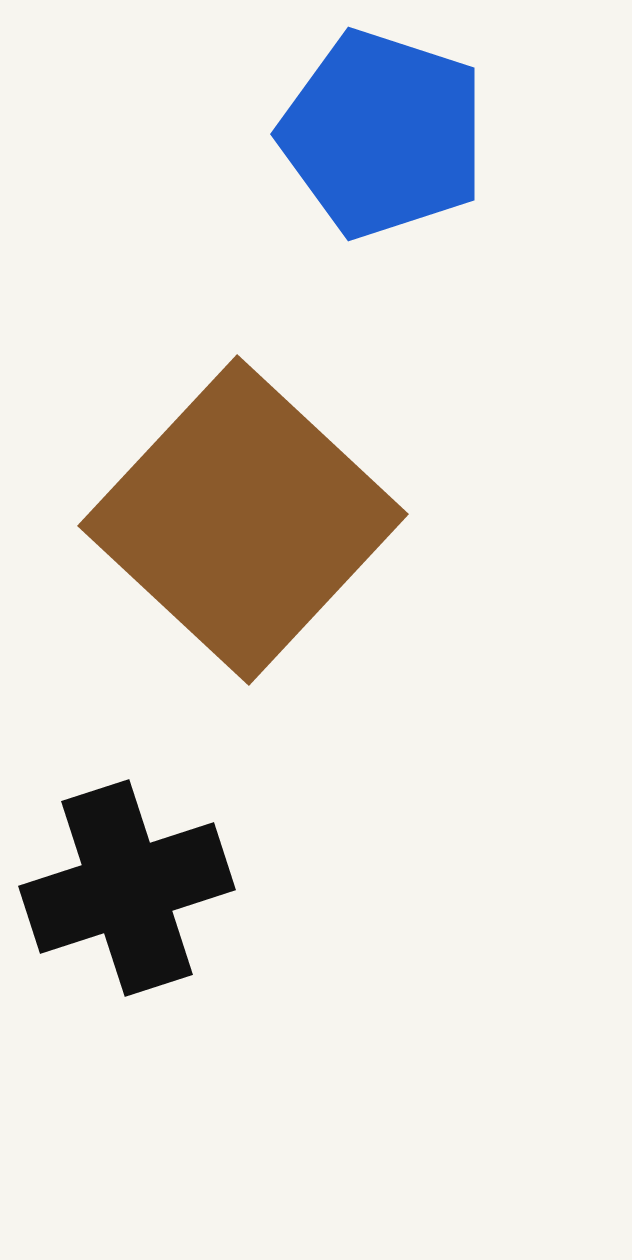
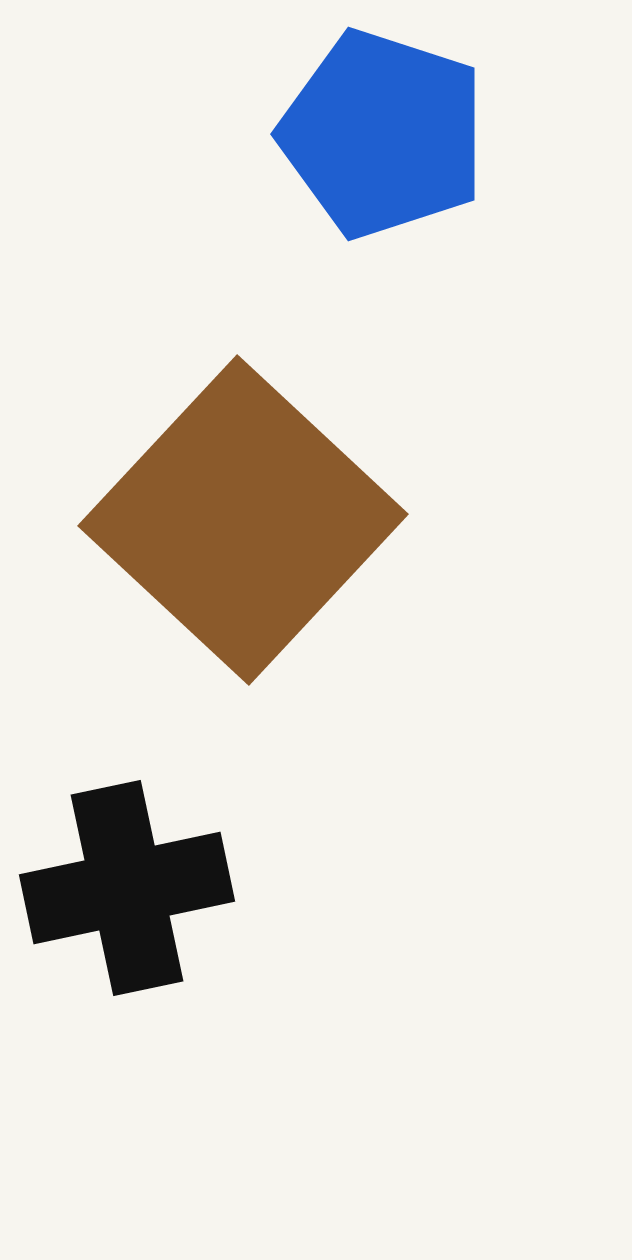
black cross: rotated 6 degrees clockwise
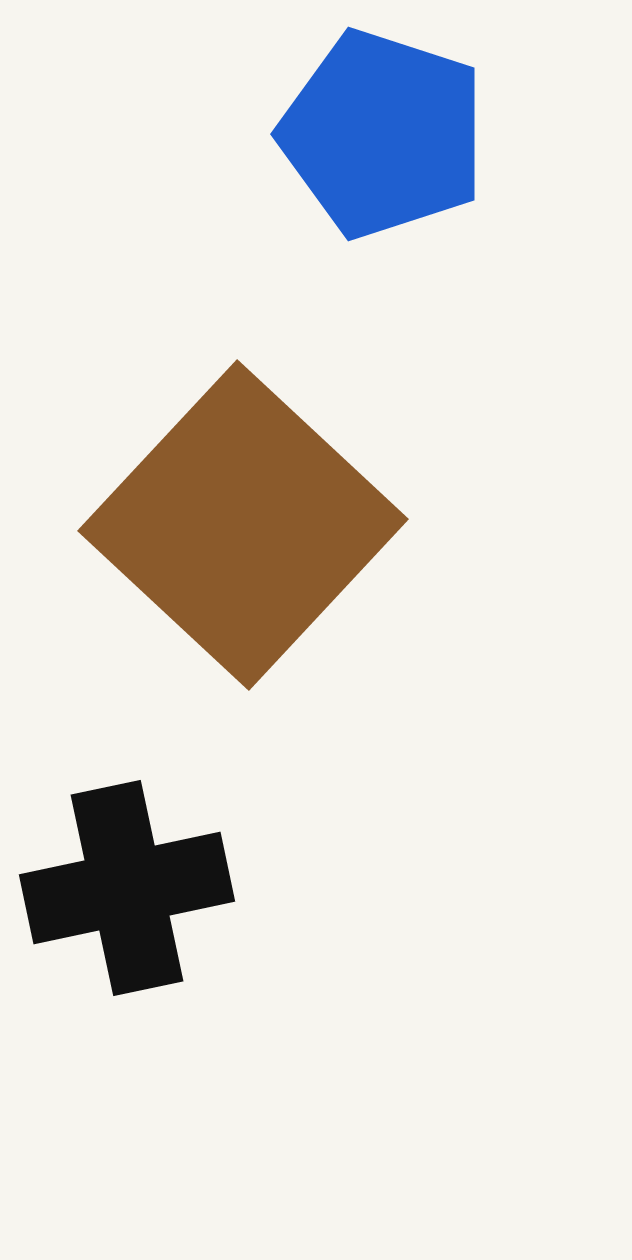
brown square: moved 5 px down
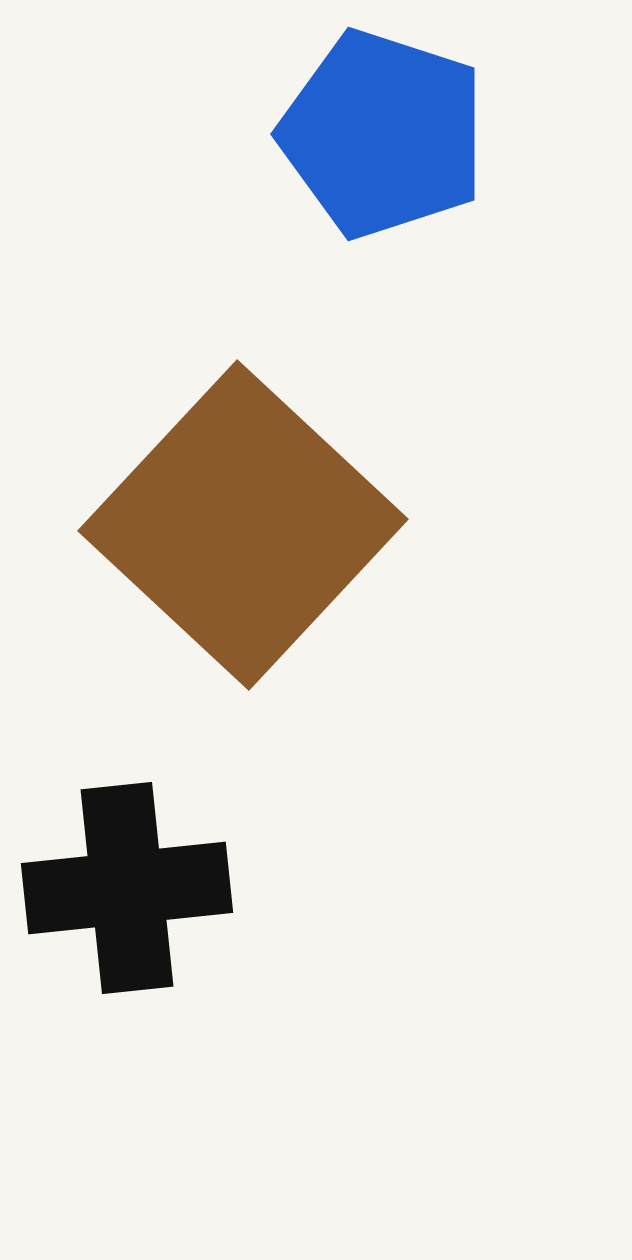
black cross: rotated 6 degrees clockwise
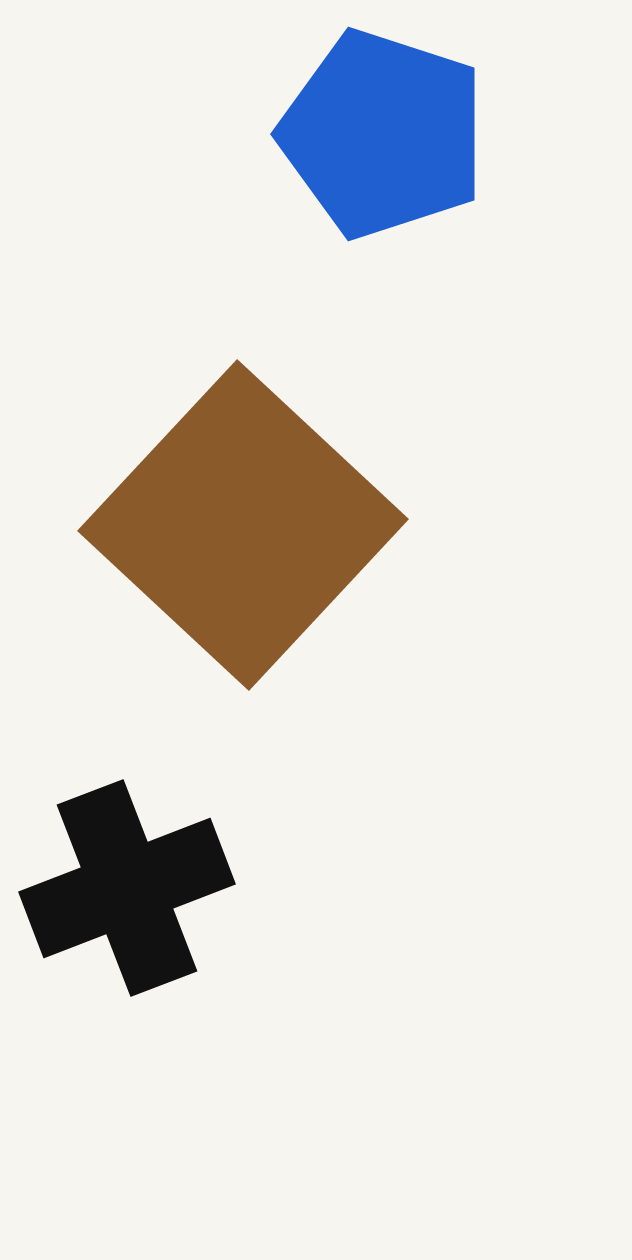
black cross: rotated 15 degrees counterclockwise
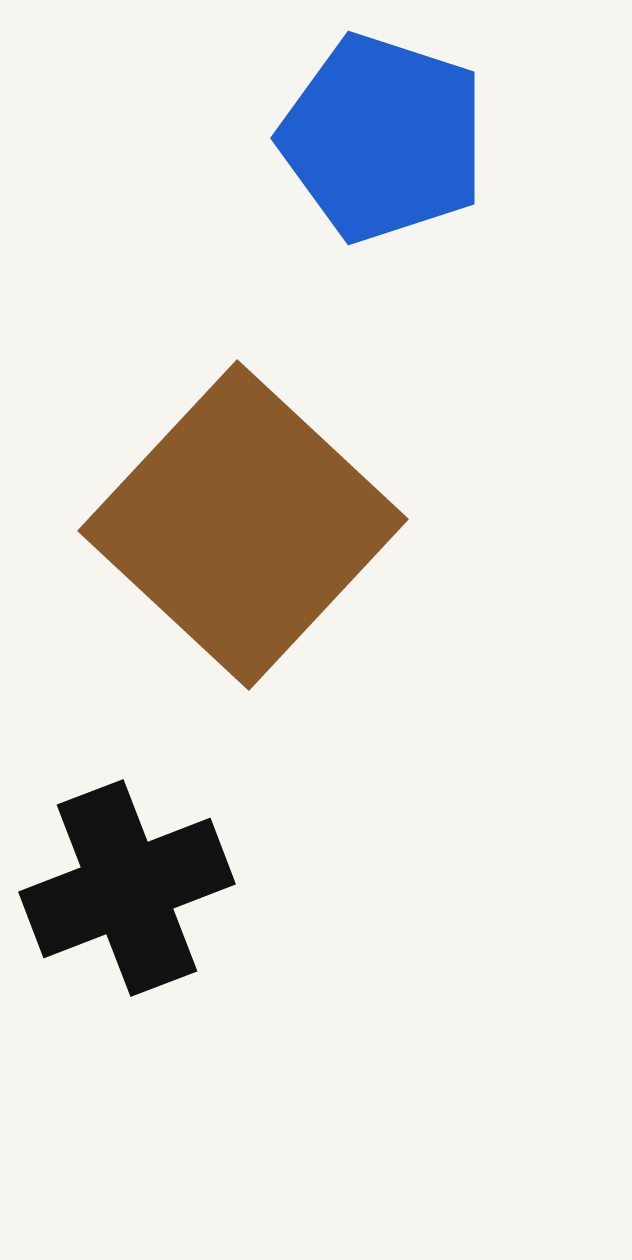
blue pentagon: moved 4 px down
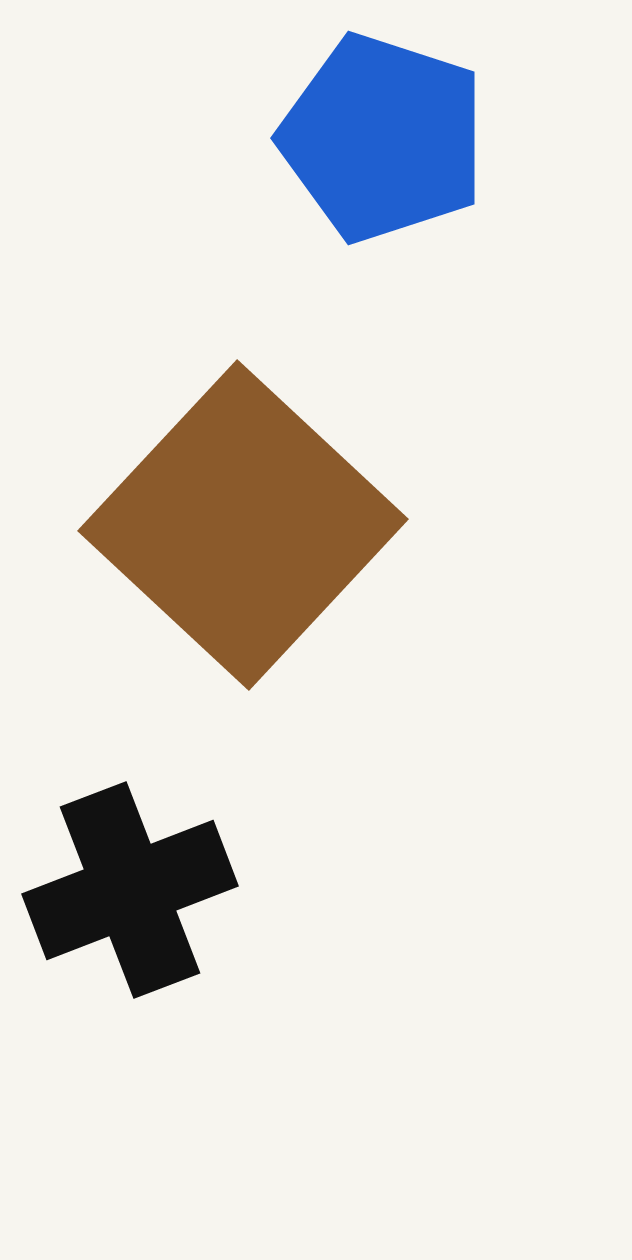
black cross: moved 3 px right, 2 px down
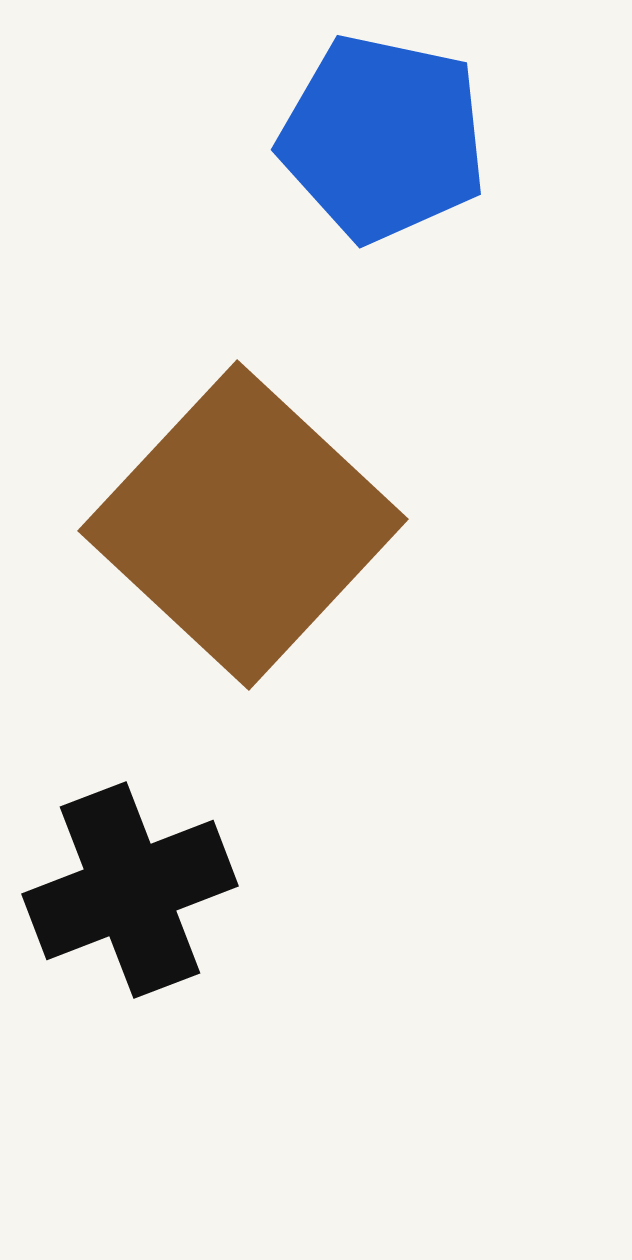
blue pentagon: rotated 6 degrees counterclockwise
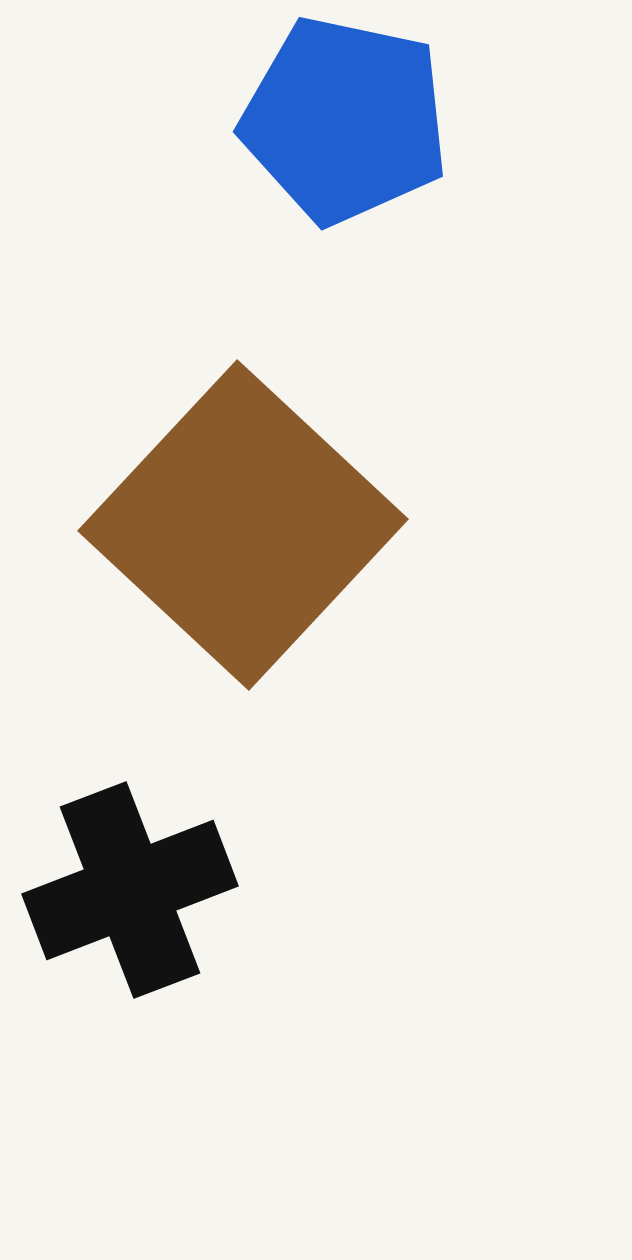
blue pentagon: moved 38 px left, 18 px up
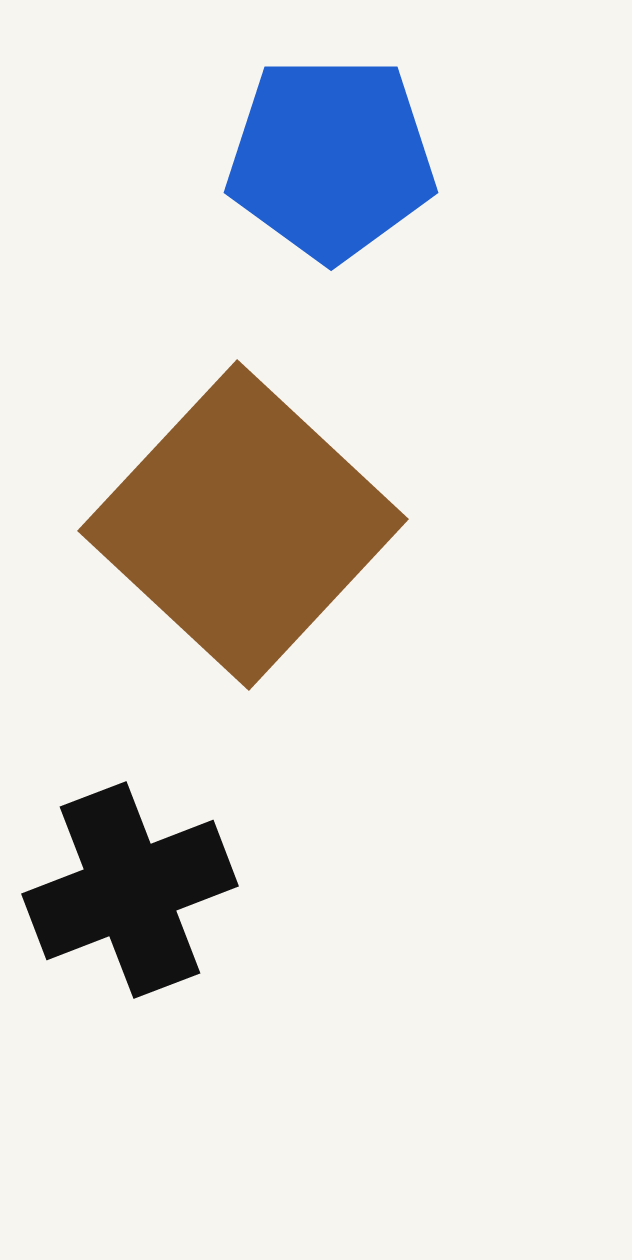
blue pentagon: moved 14 px left, 38 px down; rotated 12 degrees counterclockwise
